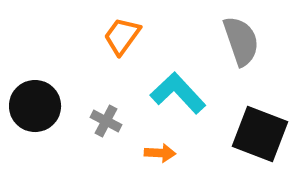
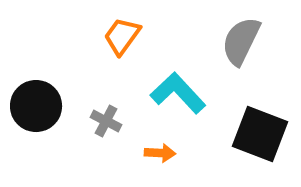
gray semicircle: rotated 135 degrees counterclockwise
black circle: moved 1 px right
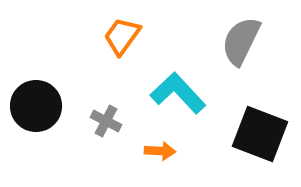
orange arrow: moved 2 px up
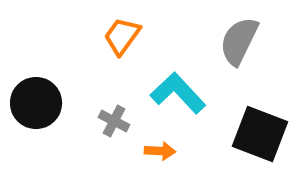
gray semicircle: moved 2 px left
black circle: moved 3 px up
gray cross: moved 8 px right
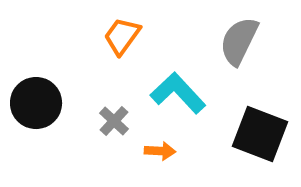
gray cross: rotated 16 degrees clockwise
